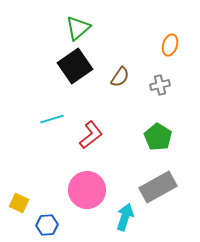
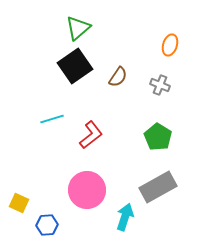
brown semicircle: moved 2 px left
gray cross: rotated 36 degrees clockwise
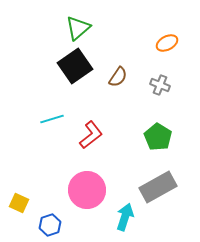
orange ellipse: moved 3 px left, 2 px up; rotated 45 degrees clockwise
blue hexagon: moved 3 px right; rotated 15 degrees counterclockwise
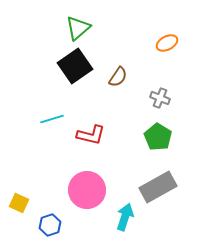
gray cross: moved 13 px down
red L-shape: rotated 52 degrees clockwise
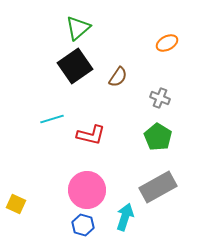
yellow square: moved 3 px left, 1 px down
blue hexagon: moved 33 px right; rotated 25 degrees counterclockwise
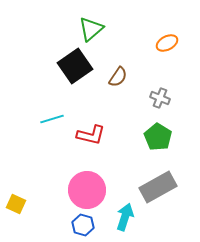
green triangle: moved 13 px right, 1 px down
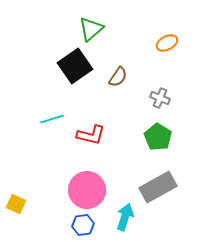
blue hexagon: rotated 25 degrees counterclockwise
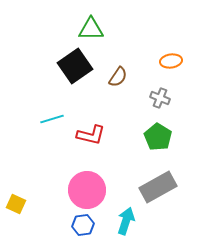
green triangle: rotated 40 degrees clockwise
orange ellipse: moved 4 px right, 18 px down; rotated 20 degrees clockwise
cyan arrow: moved 1 px right, 4 px down
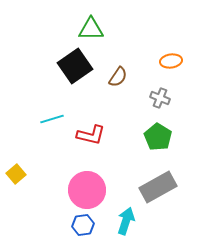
yellow square: moved 30 px up; rotated 24 degrees clockwise
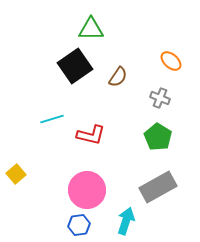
orange ellipse: rotated 50 degrees clockwise
blue hexagon: moved 4 px left
